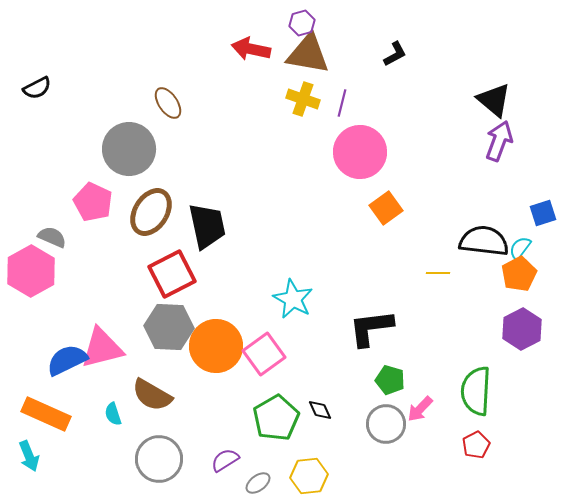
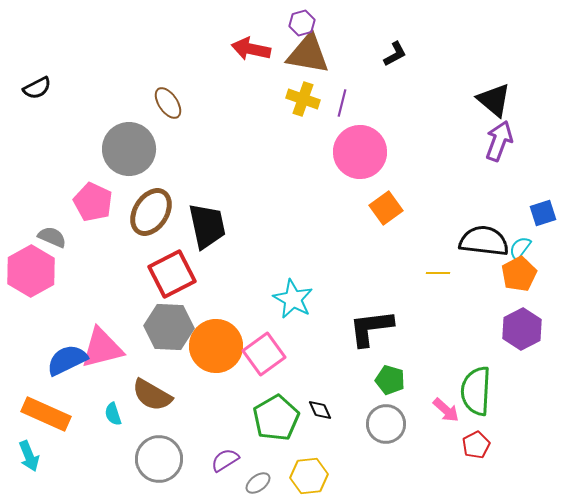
pink arrow at (420, 409): moved 26 px right, 1 px down; rotated 92 degrees counterclockwise
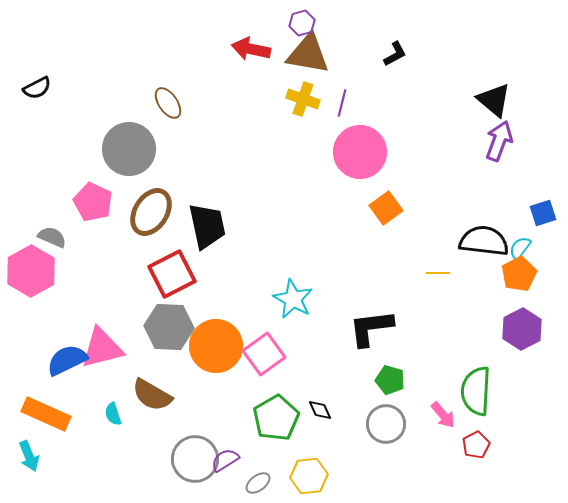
pink arrow at (446, 410): moved 3 px left, 5 px down; rotated 8 degrees clockwise
gray circle at (159, 459): moved 36 px right
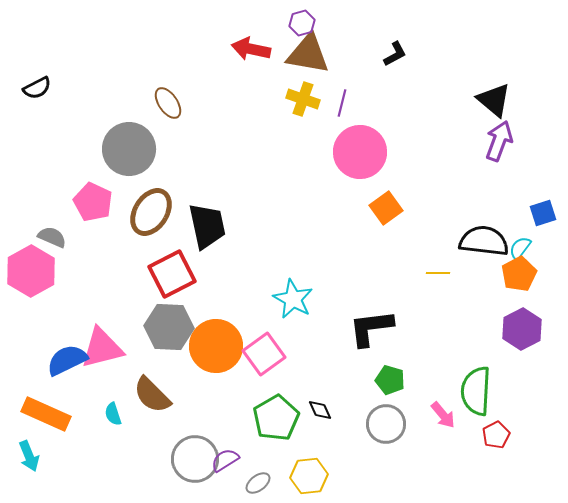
brown semicircle at (152, 395): rotated 15 degrees clockwise
red pentagon at (476, 445): moved 20 px right, 10 px up
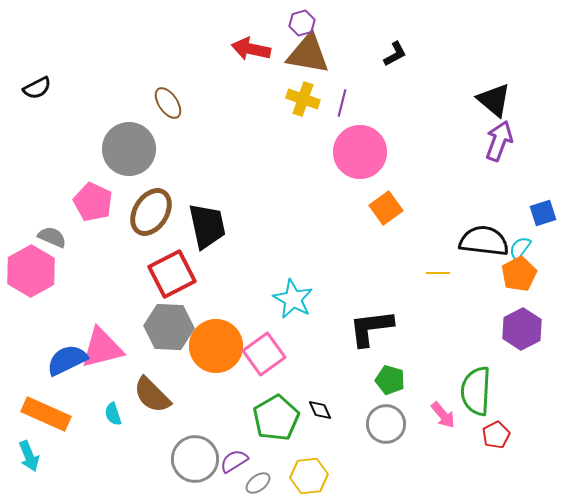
purple semicircle at (225, 460): moved 9 px right, 1 px down
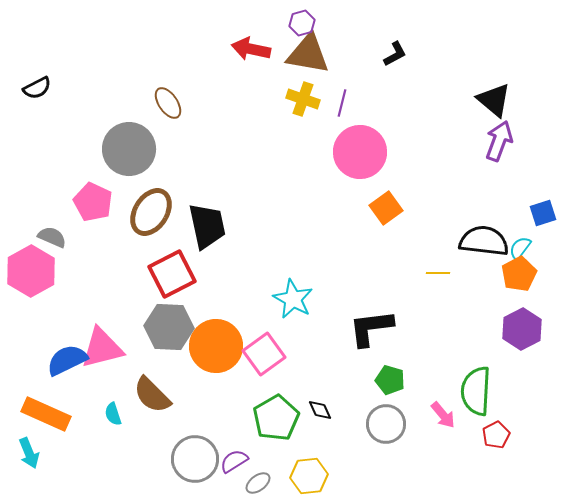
cyan arrow at (29, 456): moved 3 px up
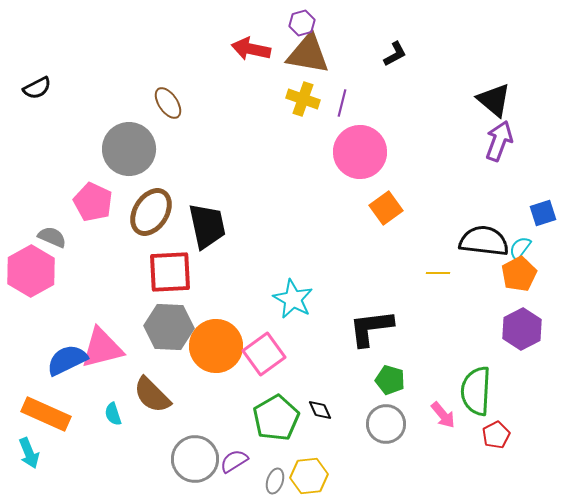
red square at (172, 274): moved 2 px left, 2 px up; rotated 24 degrees clockwise
gray ellipse at (258, 483): moved 17 px right, 2 px up; rotated 35 degrees counterclockwise
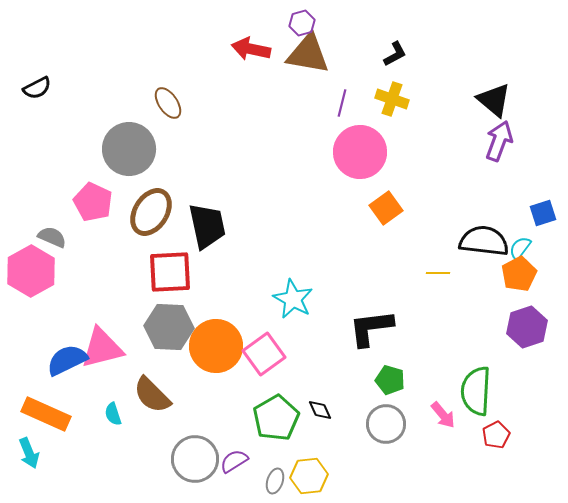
yellow cross at (303, 99): moved 89 px right
purple hexagon at (522, 329): moved 5 px right, 2 px up; rotated 9 degrees clockwise
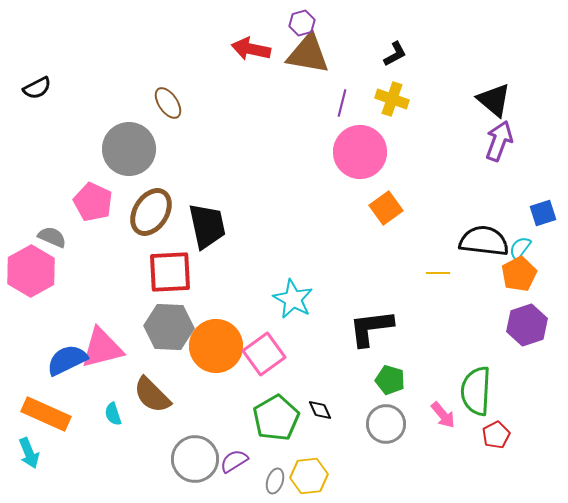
purple hexagon at (527, 327): moved 2 px up
